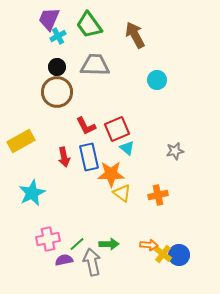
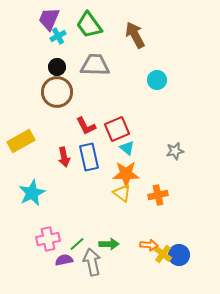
orange star: moved 15 px right
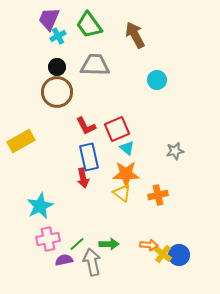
red arrow: moved 19 px right, 21 px down
cyan star: moved 8 px right, 13 px down
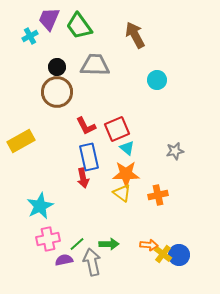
green trapezoid: moved 10 px left, 1 px down
cyan cross: moved 28 px left
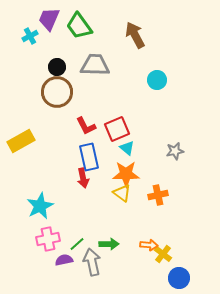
blue circle: moved 23 px down
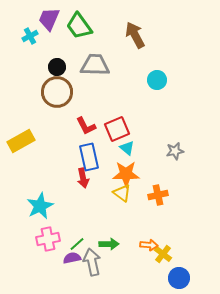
purple semicircle: moved 8 px right, 2 px up
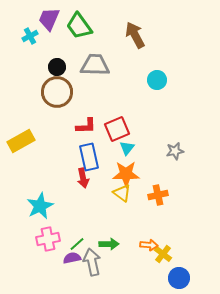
red L-shape: rotated 65 degrees counterclockwise
cyan triangle: rotated 28 degrees clockwise
